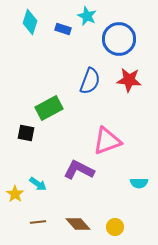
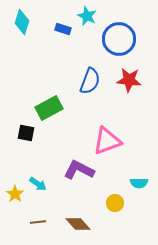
cyan diamond: moved 8 px left
yellow circle: moved 24 px up
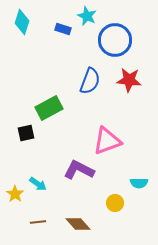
blue circle: moved 4 px left, 1 px down
black square: rotated 24 degrees counterclockwise
